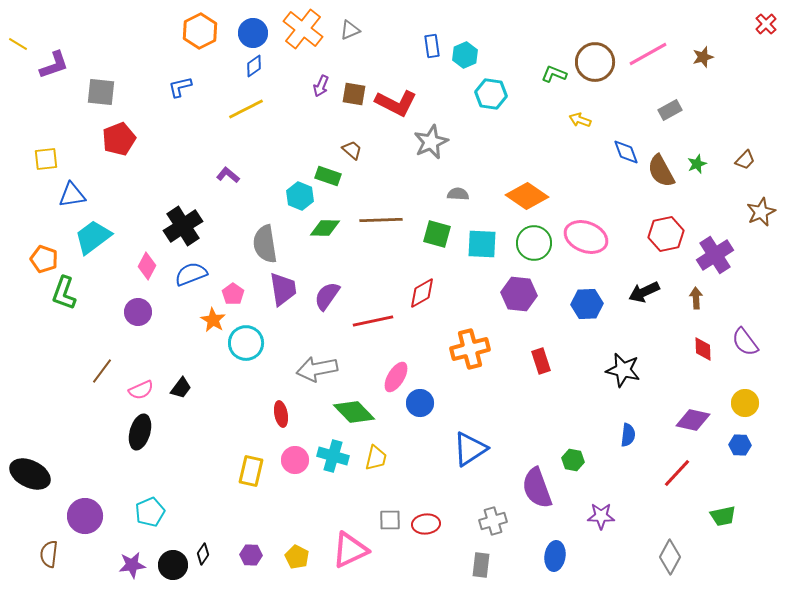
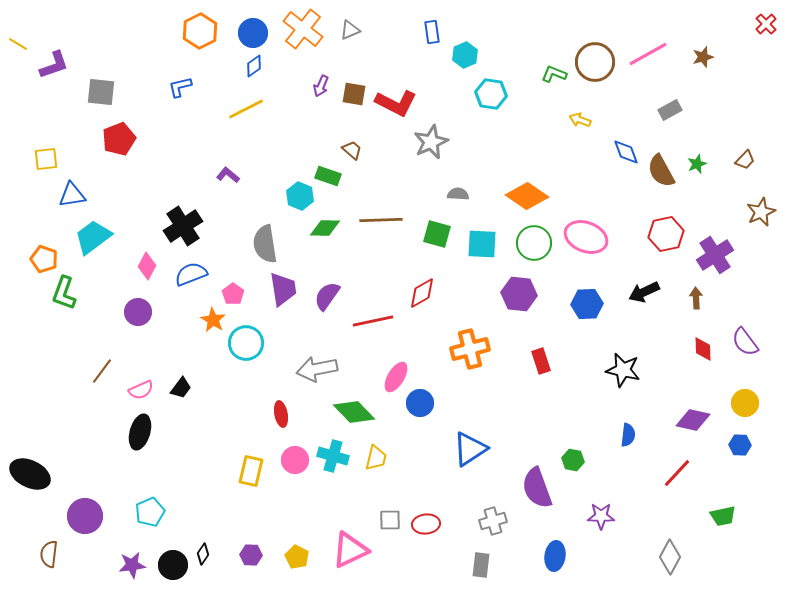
blue rectangle at (432, 46): moved 14 px up
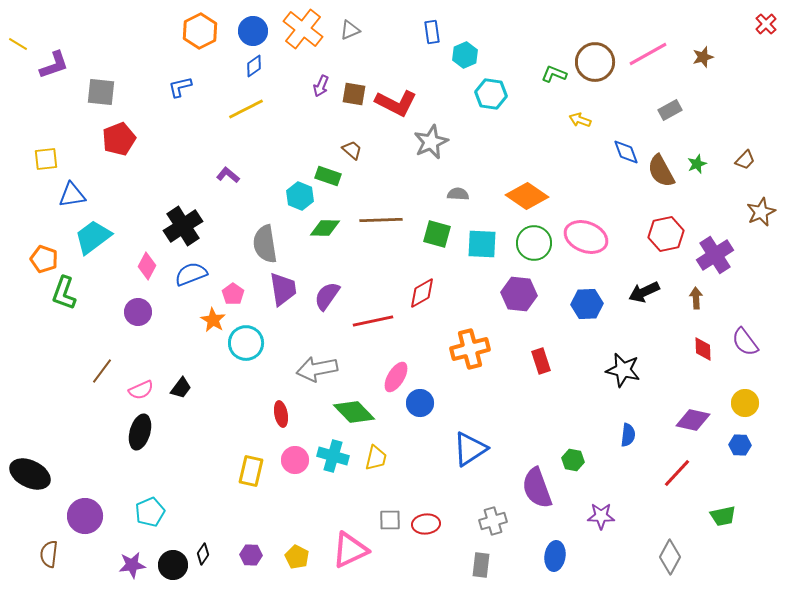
blue circle at (253, 33): moved 2 px up
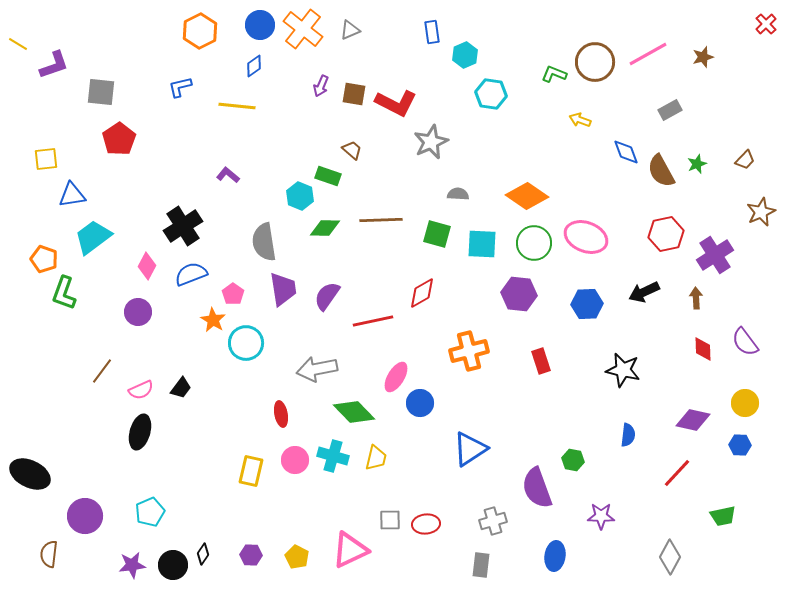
blue circle at (253, 31): moved 7 px right, 6 px up
yellow line at (246, 109): moved 9 px left, 3 px up; rotated 33 degrees clockwise
red pentagon at (119, 139): rotated 12 degrees counterclockwise
gray semicircle at (265, 244): moved 1 px left, 2 px up
orange cross at (470, 349): moved 1 px left, 2 px down
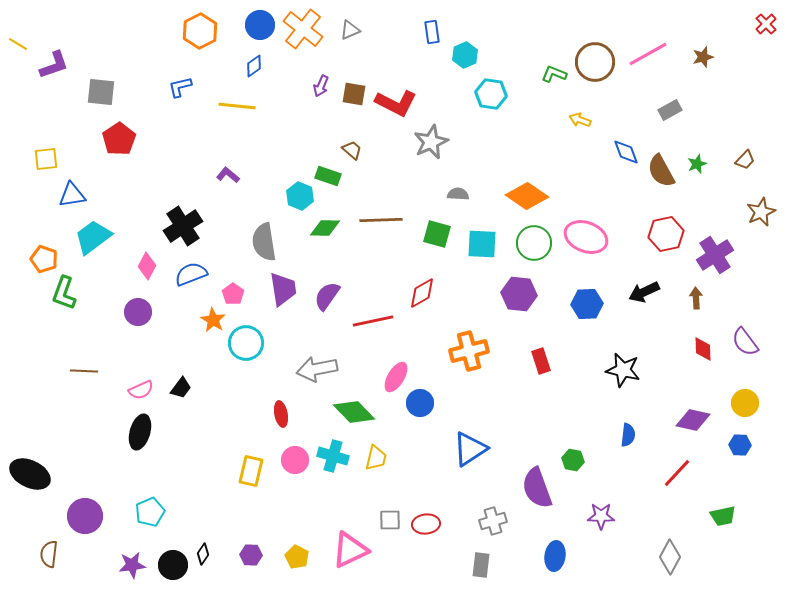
brown line at (102, 371): moved 18 px left; rotated 56 degrees clockwise
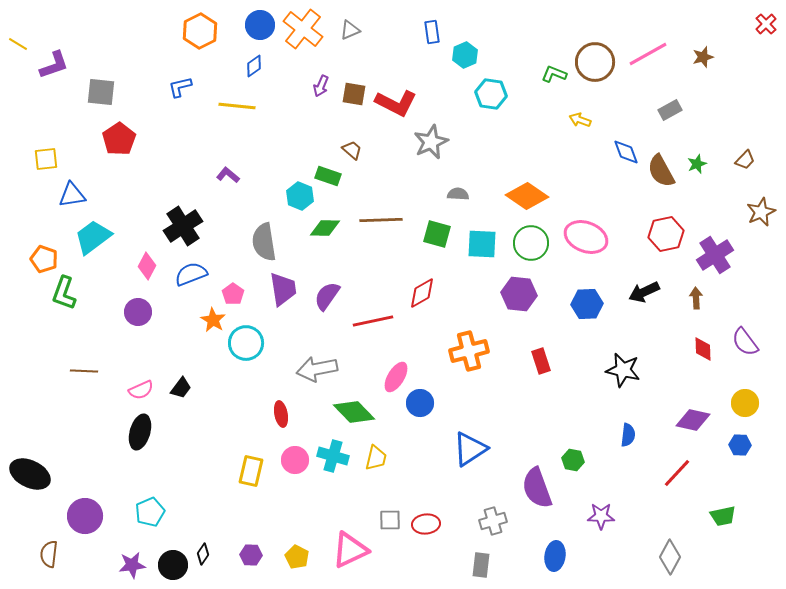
green circle at (534, 243): moved 3 px left
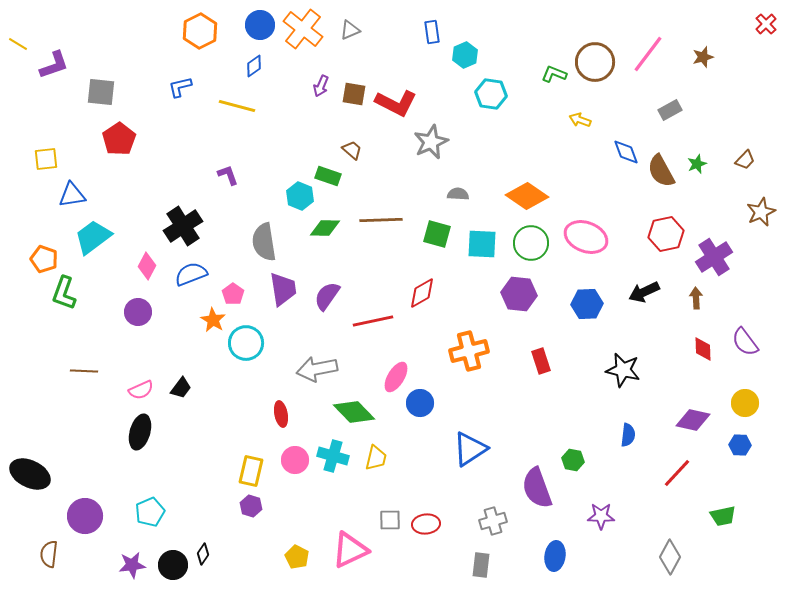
pink line at (648, 54): rotated 24 degrees counterclockwise
yellow line at (237, 106): rotated 9 degrees clockwise
purple L-shape at (228, 175): rotated 30 degrees clockwise
purple cross at (715, 255): moved 1 px left, 2 px down
purple hexagon at (251, 555): moved 49 px up; rotated 15 degrees clockwise
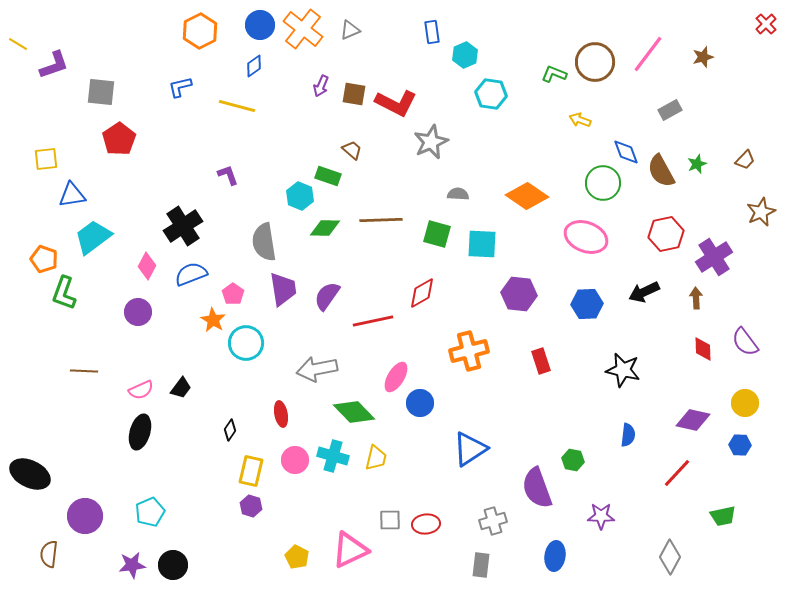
green circle at (531, 243): moved 72 px right, 60 px up
black diamond at (203, 554): moved 27 px right, 124 px up
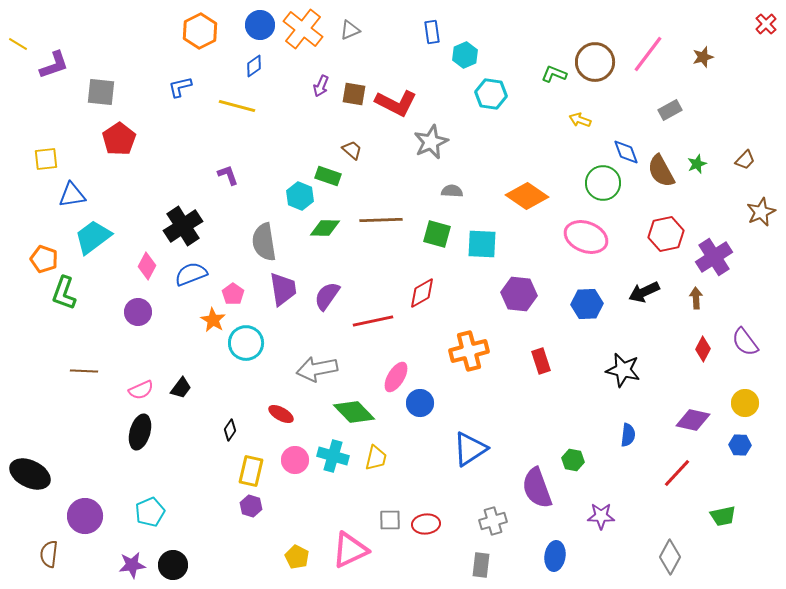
gray semicircle at (458, 194): moved 6 px left, 3 px up
red diamond at (703, 349): rotated 30 degrees clockwise
red ellipse at (281, 414): rotated 50 degrees counterclockwise
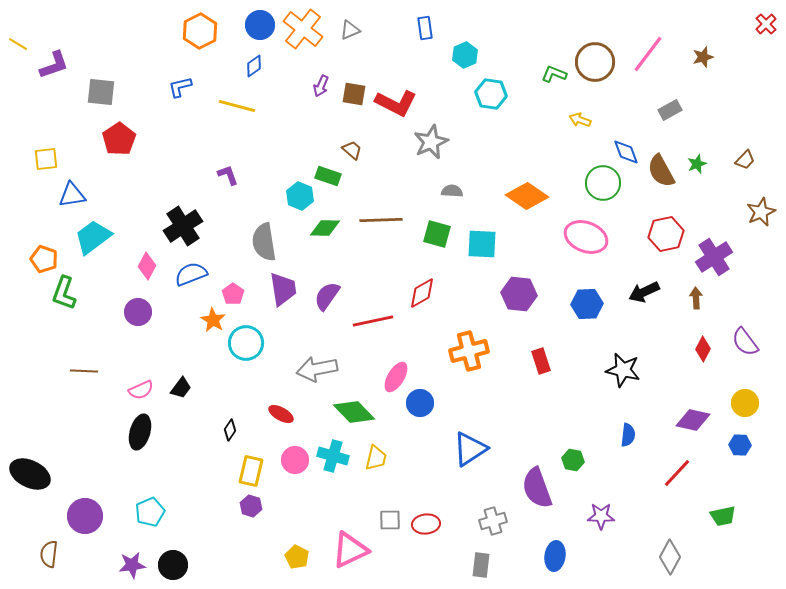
blue rectangle at (432, 32): moved 7 px left, 4 px up
